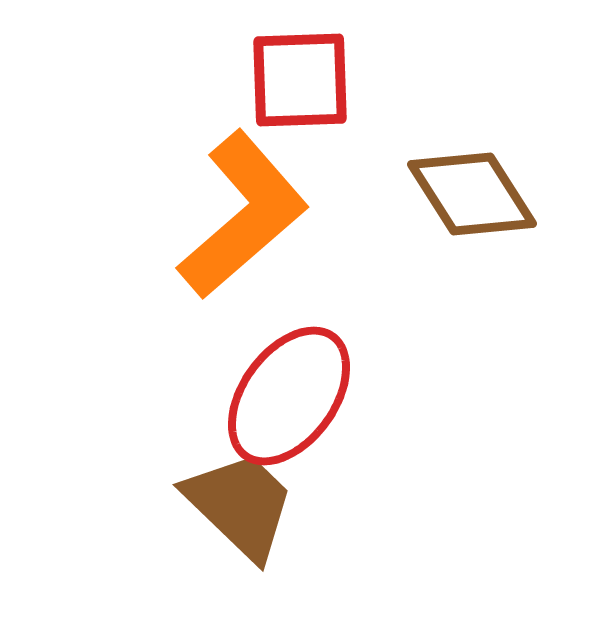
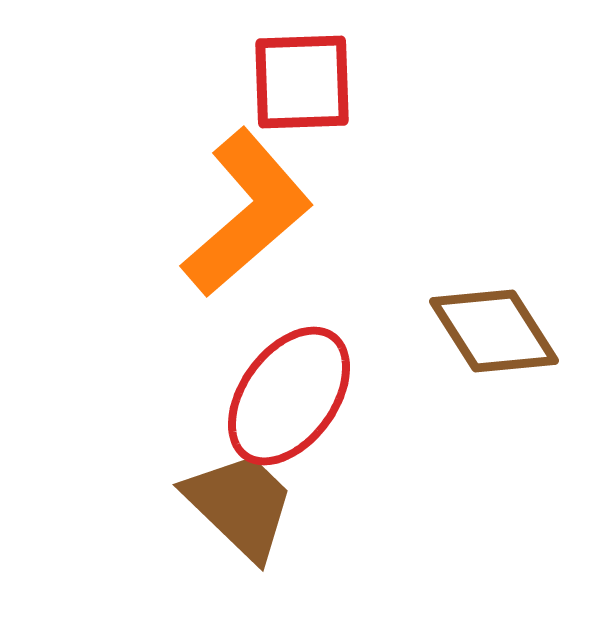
red square: moved 2 px right, 2 px down
brown diamond: moved 22 px right, 137 px down
orange L-shape: moved 4 px right, 2 px up
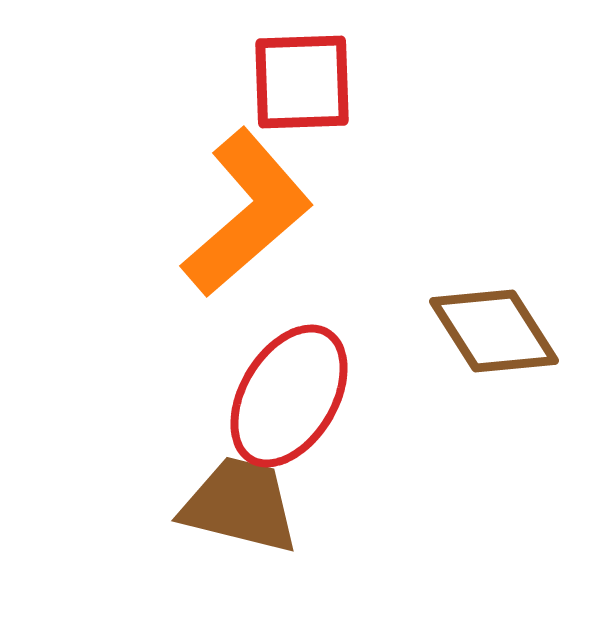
red ellipse: rotated 5 degrees counterclockwise
brown trapezoid: rotated 30 degrees counterclockwise
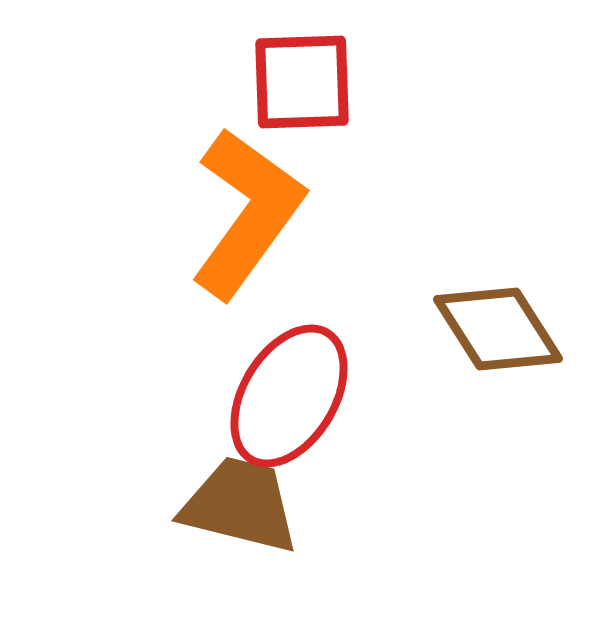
orange L-shape: rotated 13 degrees counterclockwise
brown diamond: moved 4 px right, 2 px up
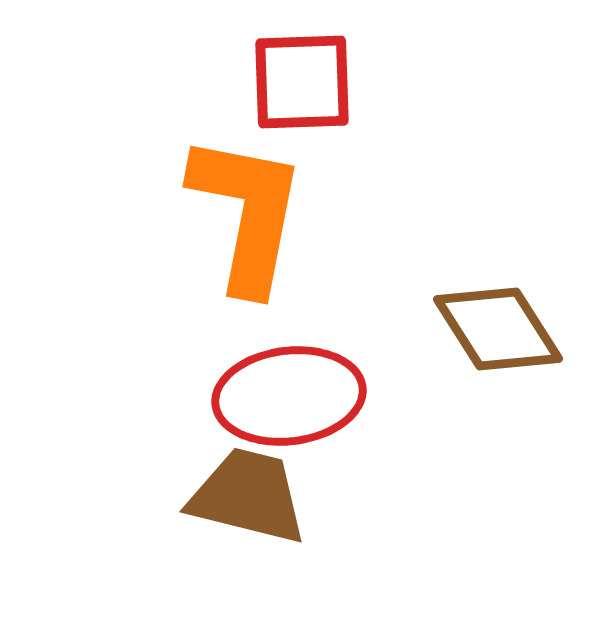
orange L-shape: rotated 25 degrees counterclockwise
red ellipse: rotated 52 degrees clockwise
brown trapezoid: moved 8 px right, 9 px up
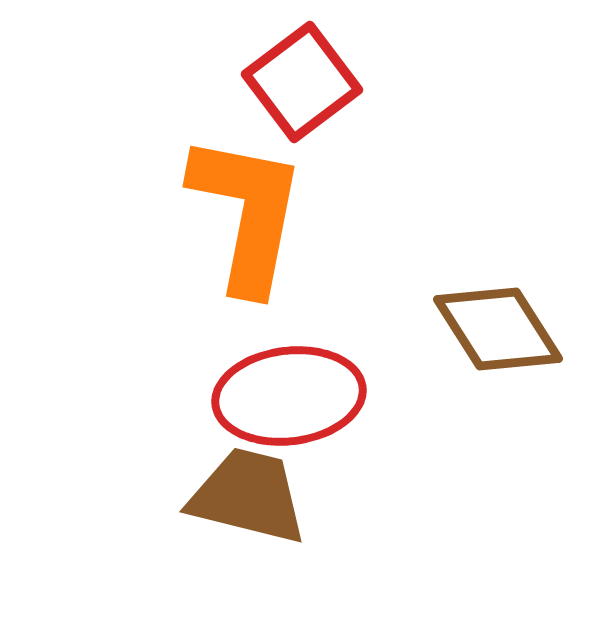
red square: rotated 35 degrees counterclockwise
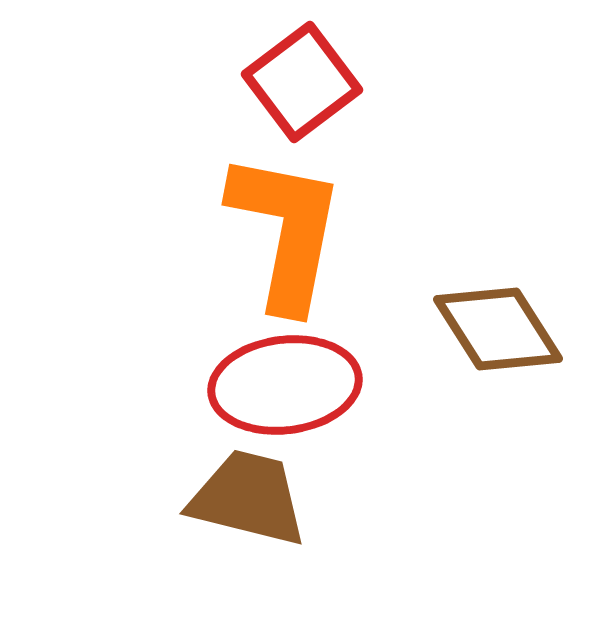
orange L-shape: moved 39 px right, 18 px down
red ellipse: moved 4 px left, 11 px up
brown trapezoid: moved 2 px down
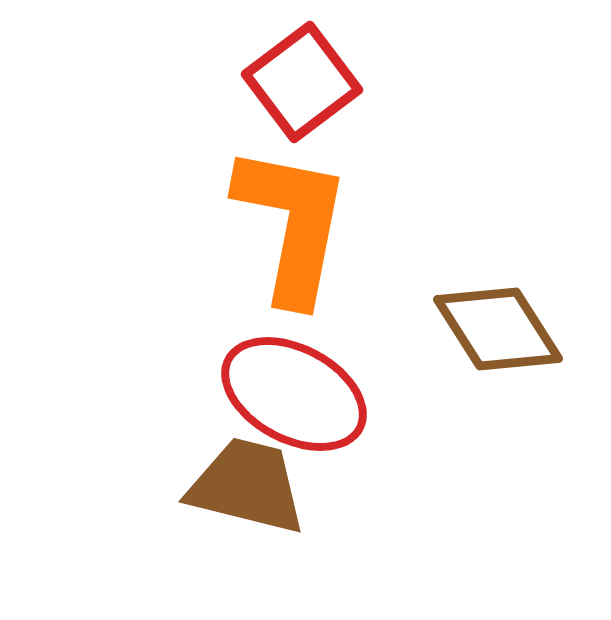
orange L-shape: moved 6 px right, 7 px up
red ellipse: moved 9 px right, 9 px down; rotated 35 degrees clockwise
brown trapezoid: moved 1 px left, 12 px up
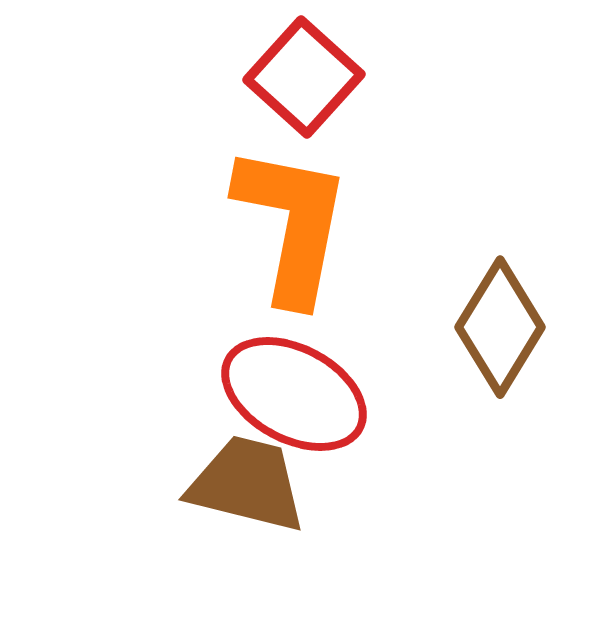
red square: moved 2 px right, 5 px up; rotated 11 degrees counterclockwise
brown diamond: moved 2 px right, 2 px up; rotated 64 degrees clockwise
brown trapezoid: moved 2 px up
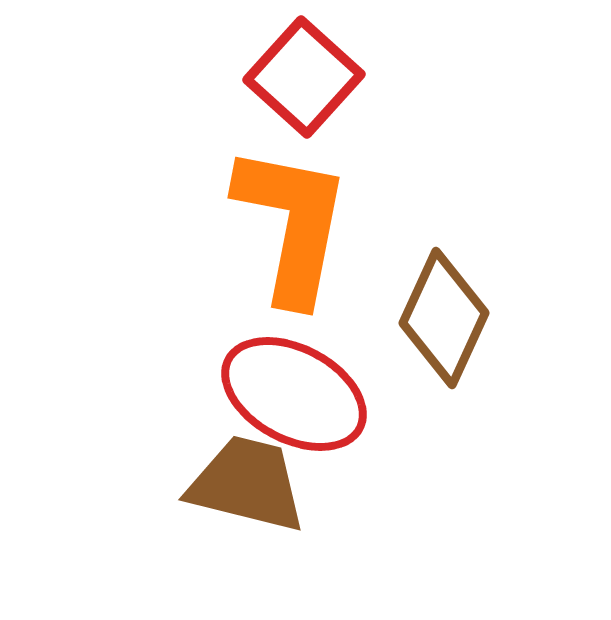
brown diamond: moved 56 px left, 9 px up; rotated 7 degrees counterclockwise
